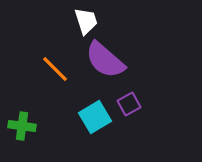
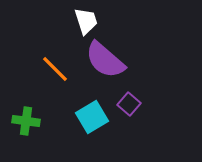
purple square: rotated 20 degrees counterclockwise
cyan square: moved 3 px left
green cross: moved 4 px right, 5 px up
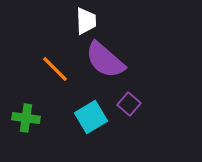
white trapezoid: rotated 16 degrees clockwise
cyan square: moved 1 px left
green cross: moved 3 px up
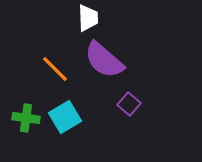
white trapezoid: moved 2 px right, 3 px up
purple semicircle: moved 1 px left
cyan square: moved 26 px left
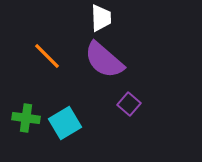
white trapezoid: moved 13 px right
orange line: moved 8 px left, 13 px up
cyan square: moved 6 px down
